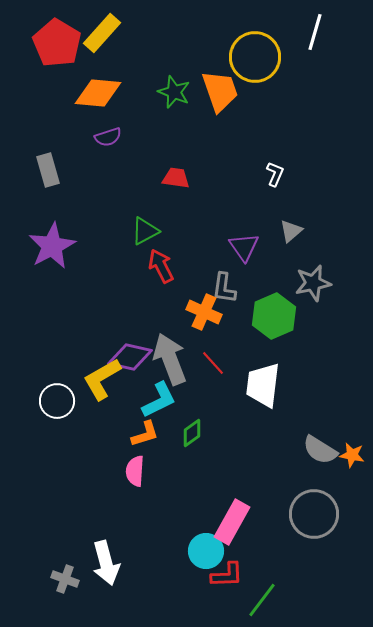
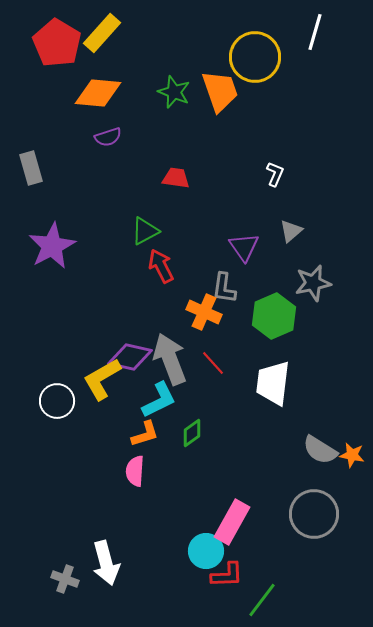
gray rectangle: moved 17 px left, 2 px up
white trapezoid: moved 10 px right, 2 px up
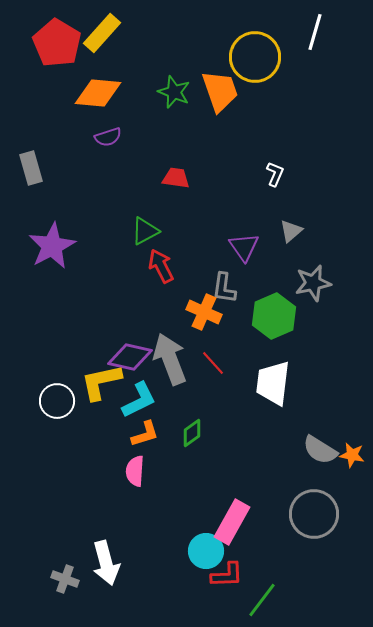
yellow L-shape: moved 1 px left, 3 px down; rotated 18 degrees clockwise
cyan L-shape: moved 20 px left
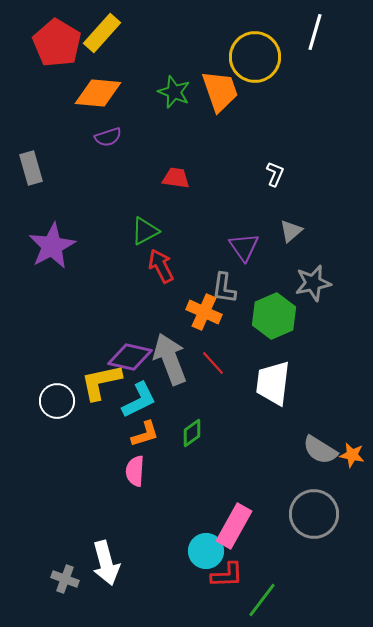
pink rectangle: moved 2 px right, 4 px down
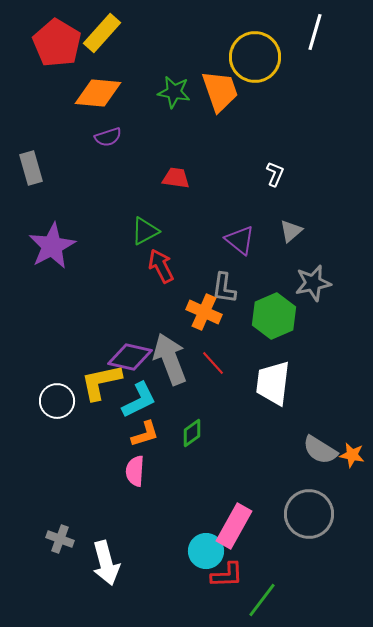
green star: rotated 12 degrees counterclockwise
purple triangle: moved 4 px left, 7 px up; rotated 16 degrees counterclockwise
gray circle: moved 5 px left
gray cross: moved 5 px left, 40 px up
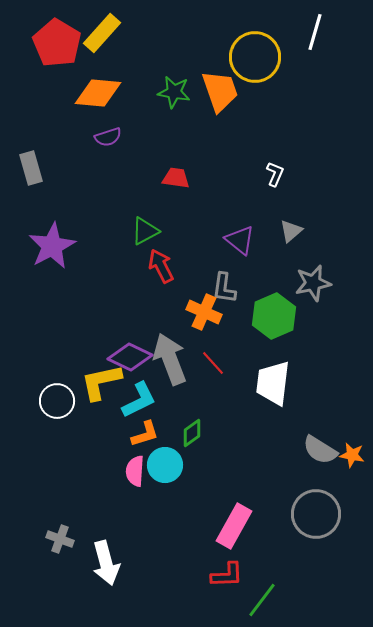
purple diamond: rotated 12 degrees clockwise
gray circle: moved 7 px right
cyan circle: moved 41 px left, 86 px up
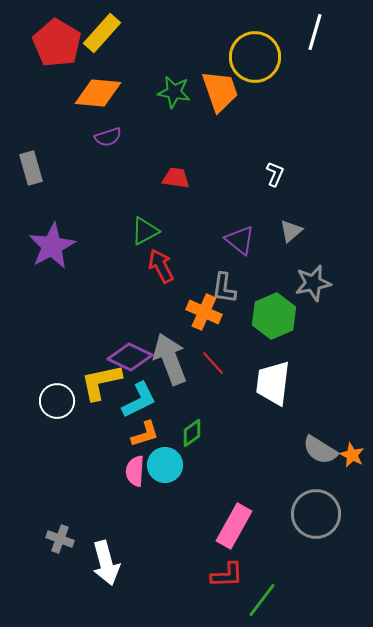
orange star: rotated 15 degrees clockwise
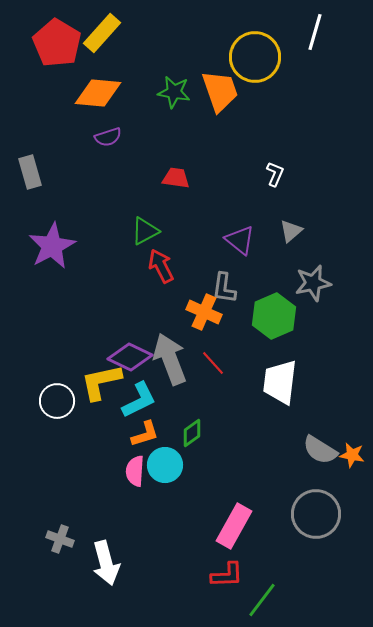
gray rectangle: moved 1 px left, 4 px down
white trapezoid: moved 7 px right, 1 px up
orange star: rotated 15 degrees counterclockwise
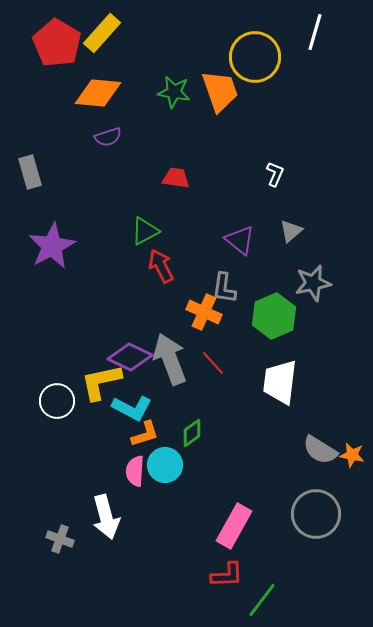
cyan L-shape: moved 7 px left, 8 px down; rotated 54 degrees clockwise
white arrow: moved 46 px up
